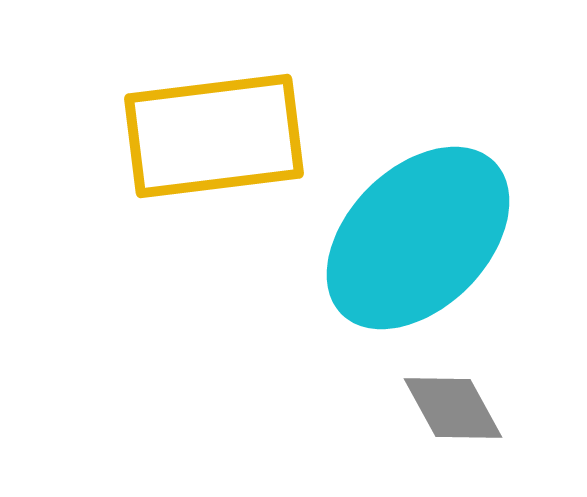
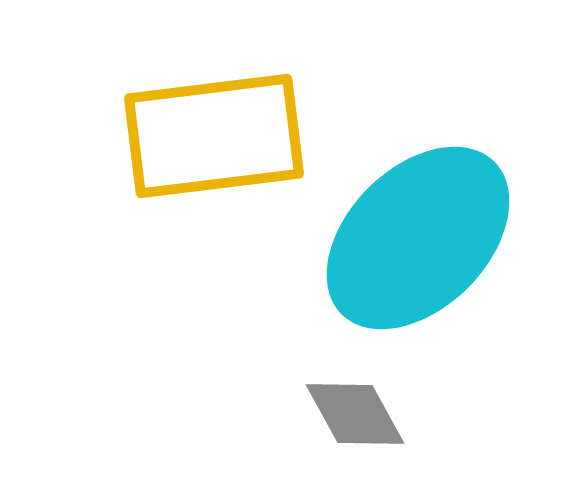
gray diamond: moved 98 px left, 6 px down
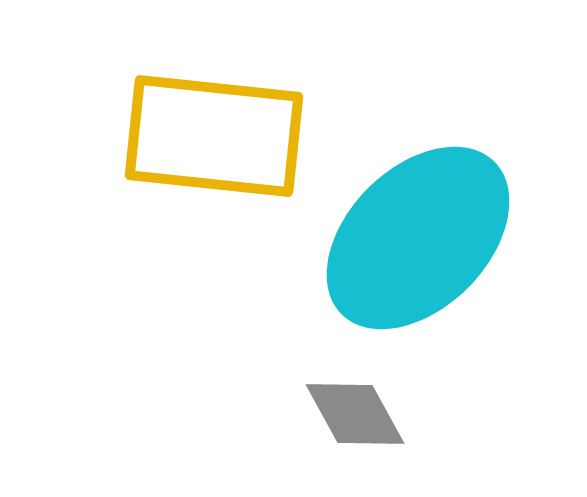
yellow rectangle: rotated 13 degrees clockwise
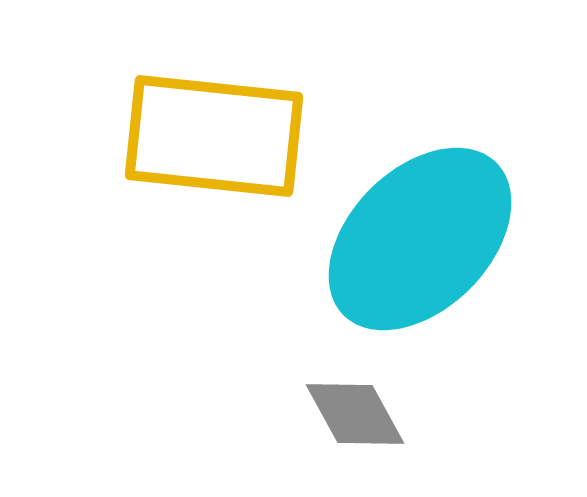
cyan ellipse: moved 2 px right, 1 px down
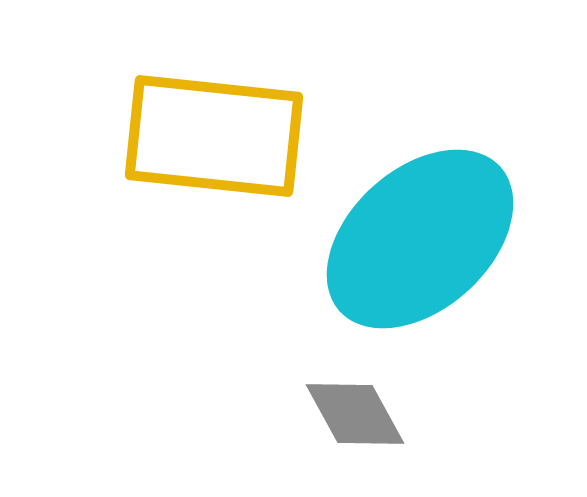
cyan ellipse: rotated 3 degrees clockwise
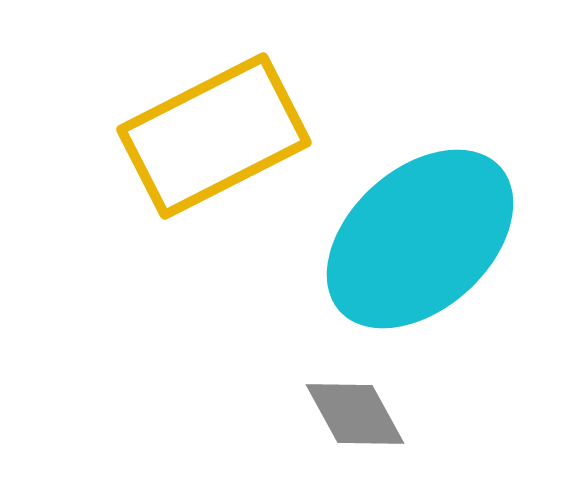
yellow rectangle: rotated 33 degrees counterclockwise
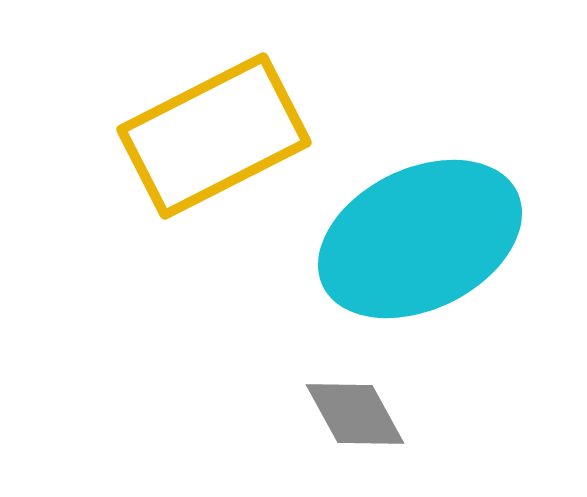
cyan ellipse: rotated 16 degrees clockwise
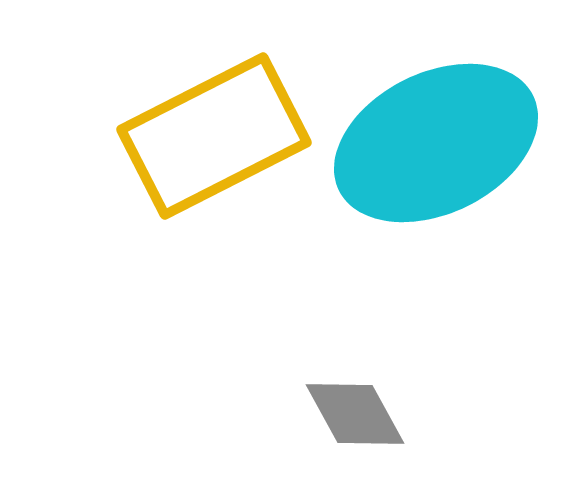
cyan ellipse: moved 16 px right, 96 px up
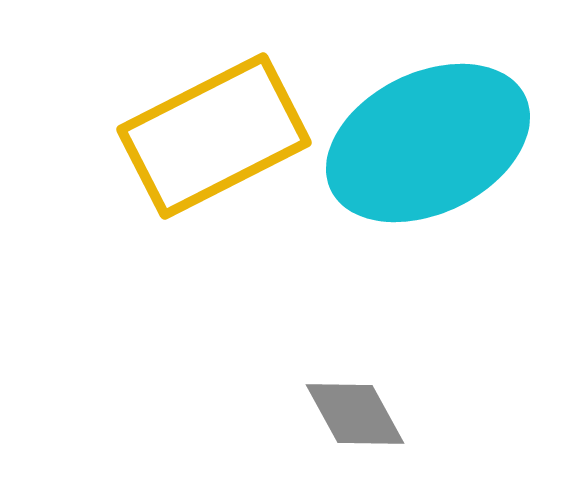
cyan ellipse: moved 8 px left
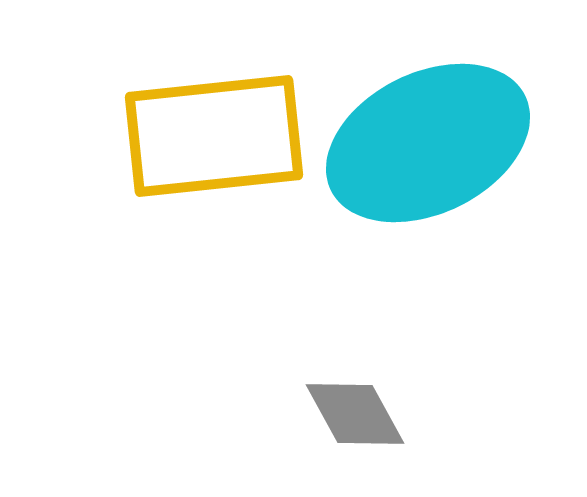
yellow rectangle: rotated 21 degrees clockwise
